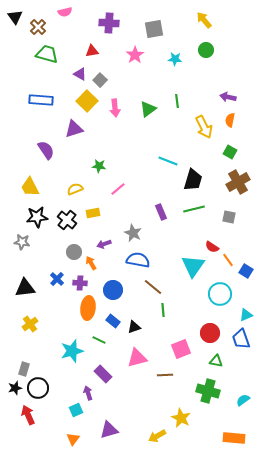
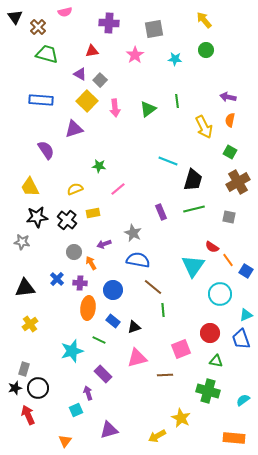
orange triangle at (73, 439): moved 8 px left, 2 px down
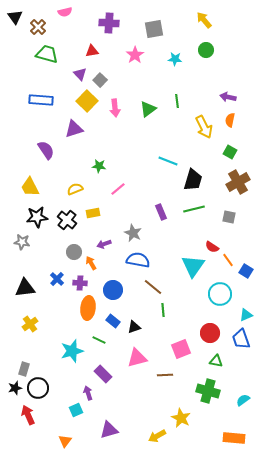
purple triangle at (80, 74): rotated 16 degrees clockwise
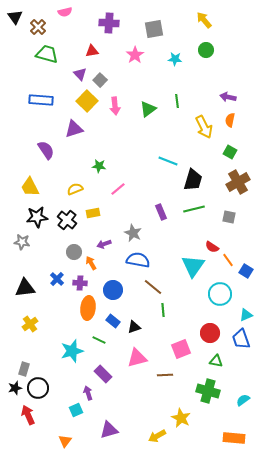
pink arrow at (115, 108): moved 2 px up
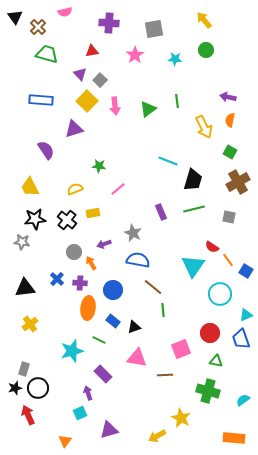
black star at (37, 217): moved 2 px left, 2 px down
pink triangle at (137, 358): rotated 25 degrees clockwise
cyan square at (76, 410): moved 4 px right, 3 px down
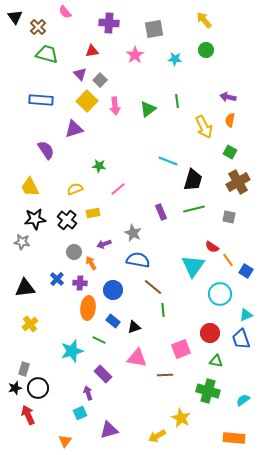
pink semicircle at (65, 12): rotated 64 degrees clockwise
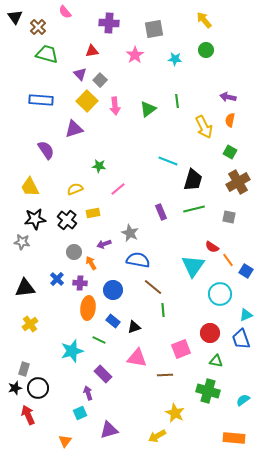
gray star at (133, 233): moved 3 px left
yellow star at (181, 418): moved 6 px left, 5 px up
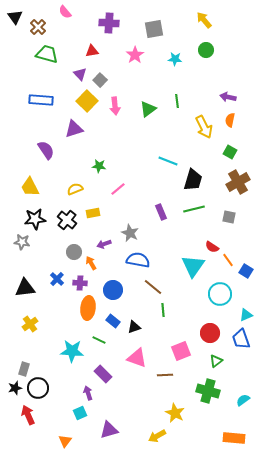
pink square at (181, 349): moved 2 px down
cyan star at (72, 351): rotated 20 degrees clockwise
pink triangle at (137, 358): rotated 10 degrees clockwise
green triangle at (216, 361): rotated 48 degrees counterclockwise
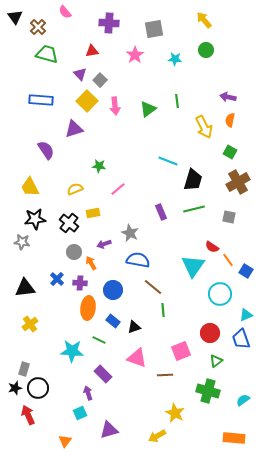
black cross at (67, 220): moved 2 px right, 3 px down
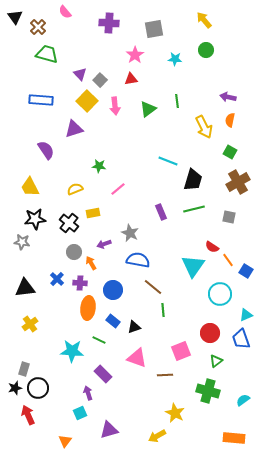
red triangle at (92, 51): moved 39 px right, 28 px down
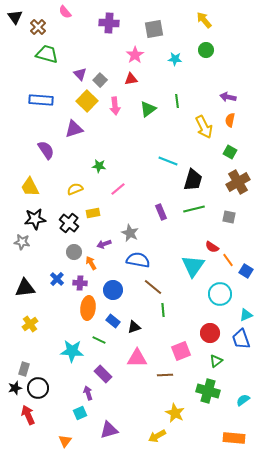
pink triangle at (137, 358): rotated 20 degrees counterclockwise
